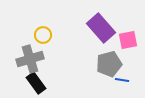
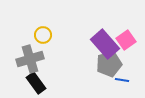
purple rectangle: moved 4 px right, 16 px down
pink square: moved 2 px left; rotated 24 degrees counterclockwise
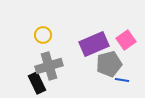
purple rectangle: moved 11 px left; rotated 72 degrees counterclockwise
gray cross: moved 19 px right, 7 px down
black rectangle: moved 1 px right; rotated 10 degrees clockwise
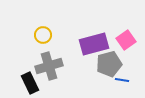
purple rectangle: rotated 8 degrees clockwise
black rectangle: moved 7 px left
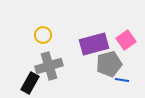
black rectangle: rotated 55 degrees clockwise
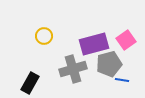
yellow circle: moved 1 px right, 1 px down
gray cross: moved 24 px right, 3 px down
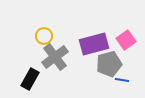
gray cross: moved 18 px left, 12 px up; rotated 20 degrees counterclockwise
black rectangle: moved 4 px up
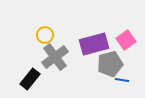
yellow circle: moved 1 px right, 1 px up
gray pentagon: moved 1 px right
black rectangle: rotated 10 degrees clockwise
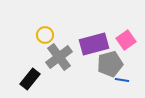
gray cross: moved 4 px right
